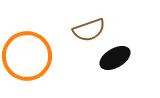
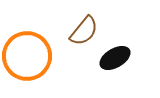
brown semicircle: moved 5 px left, 1 px down; rotated 32 degrees counterclockwise
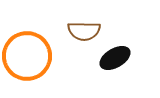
brown semicircle: rotated 52 degrees clockwise
